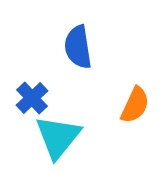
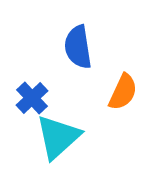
orange semicircle: moved 12 px left, 13 px up
cyan triangle: rotated 9 degrees clockwise
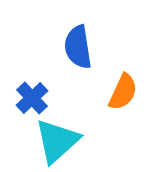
cyan triangle: moved 1 px left, 4 px down
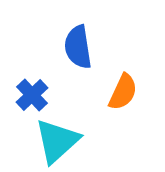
blue cross: moved 3 px up
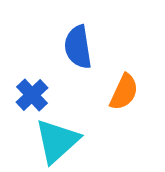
orange semicircle: moved 1 px right
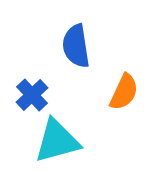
blue semicircle: moved 2 px left, 1 px up
cyan triangle: rotated 27 degrees clockwise
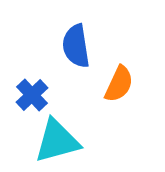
orange semicircle: moved 5 px left, 8 px up
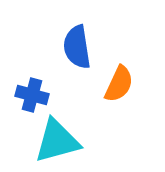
blue semicircle: moved 1 px right, 1 px down
blue cross: rotated 32 degrees counterclockwise
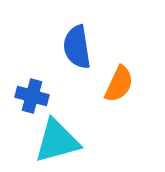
blue cross: moved 1 px down
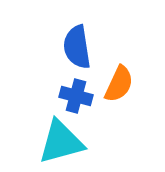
blue cross: moved 44 px right
cyan triangle: moved 4 px right, 1 px down
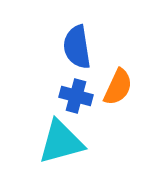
orange semicircle: moved 1 px left, 3 px down
